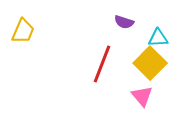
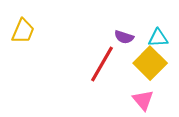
purple semicircle: moved 15 px down
red line: rotated 9 degrees clockwise
pink triangle: moved 1 px right, 4 px down
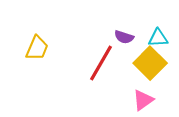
yellow trapezoid: moved 14 px right, 17 px down
red line: moved 1 px left, 1 px up
pink triangle: rotated 35 degrees clockwise
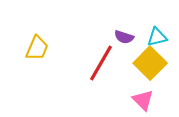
cyan triangle: moved 1 px left, 1 px up; rotated 10 degrees counterclockwise
pink triangle: rotated 40 degrees counterclockwise
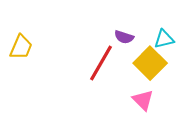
cyan triangle: moved 7 px right, 2 px down
yellow trapezoid: moved 16 px left, 1 px up
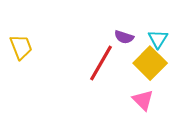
cyan triangle: moved 6 px left; rotated 45 degrees counterclockwise
yellow trapezoid: rotated 44 degrees counterclockwise
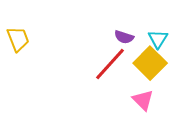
yellow trapezoid: moved 3 px left, 8 px up
red line: moved 9 px right, 1 px down; rotated 12 degrees clockwise
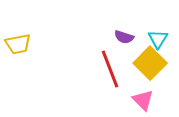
yellow trapezoid: moved 5 px down; rotated 100 degrees clockwise
red line: moved 5 px down; rotated 63 degrees counterclockwise
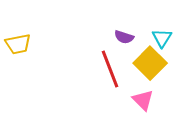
cyan triangle: moved 4 px right, 1 px up
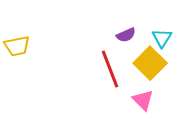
purple semicircle: moved 2 px right, 2 px up; rotated 42 degrees counterclockwise
yellow trapezoid: moved 1 px left, 2 px down
